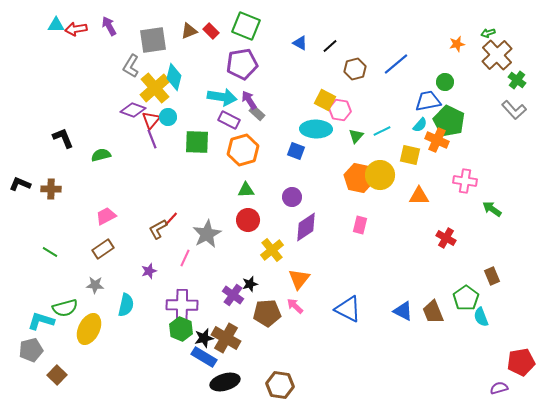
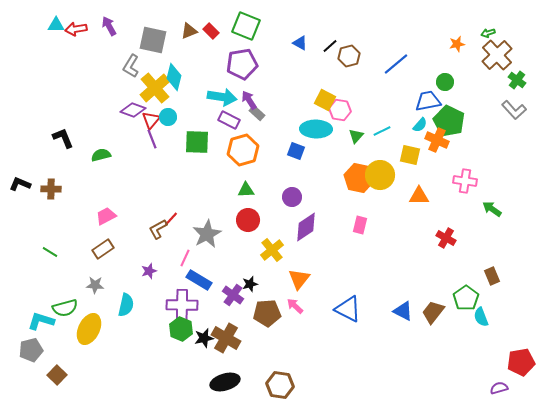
gray square at (153, 40): rotated 20 degrees clockwise
brown hexagon at (355, 69): moved 6 px left, 13 px up
brown trapezoid at (433, 312): rotated 60 degrees clockwise
blue rectangle at (204, 357): moved 5 px left, 77 px up
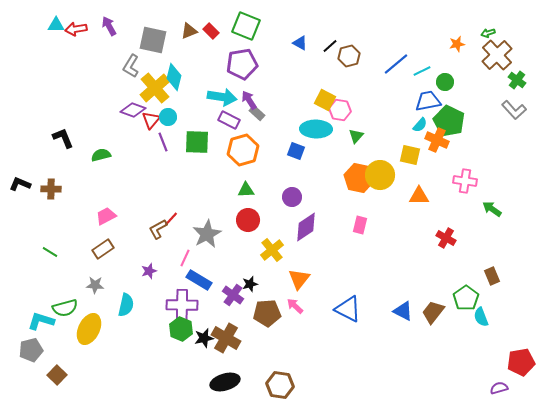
cyan line at (382, 131): moved 40 px right, 60 px up
purple line at (152, 139): moved 11 px right, 3 px down
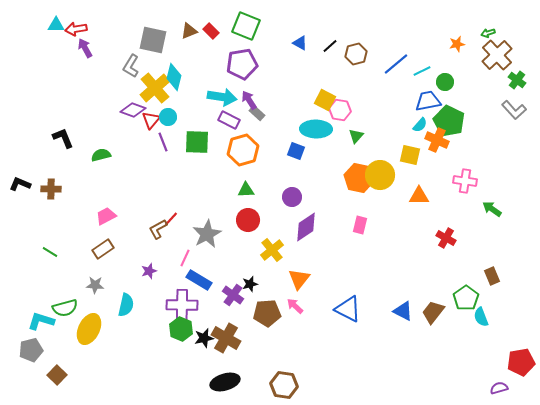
purple arrow at (109, 26): moved 24 px left, 22 px down
brown hexagon at (349, 56): moved 7 px right, 2 px up
brown hexagon at (280, 385): moved 4 px right
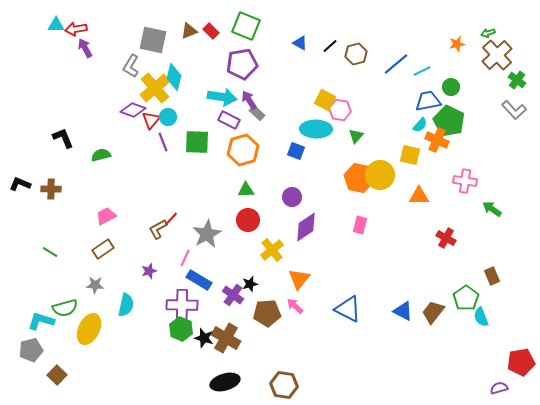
green circle at (445, 82): moved 6 px right, 5 px down
black star at (204, 338): rotated 30 degrees clockwise
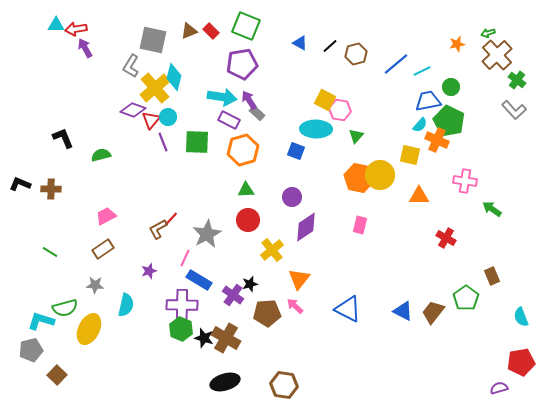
cyan semicircle at (481, 317): moved 40 px right
